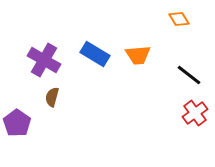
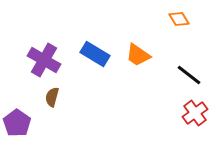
orange trapezoid: rotated 40 degrees clockwise
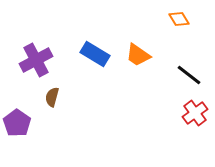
purple cross: moved 8 px left; rotated 32 degrees clockwise
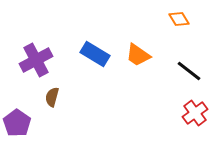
black line: moved 4 px up
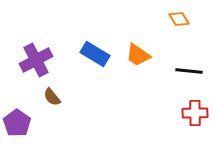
black line: rotated 32 degrees counterclockwise
brown semicircle: rotated 54 degrees counterclockwise
red cross: rotated 35 degrees clockwise
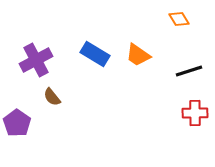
black line: rotated 24 degrees counterclockwise
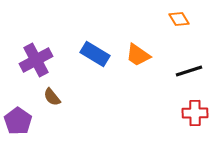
purple pentagon: moved 1 px right, 2 px up
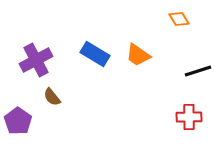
black line: moved 9 px right
red cross: moved 6 px left, 4 px down
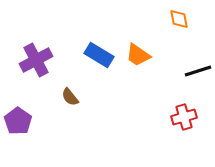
orange diamond: rotated 20 degrees clockwise
blue rectangle: moved 4 px right, 1 px down
brown semicircle: moved 18 px right
red cross: moved 5 px left; rotated 15 degrees counterclockwise
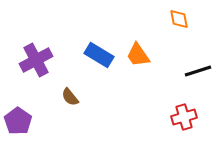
orange trapezoid: rotated 20 degrees clockwise
